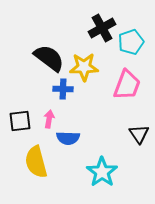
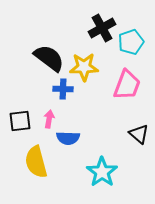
black triangle: rotated 15 degrees counterclockwise
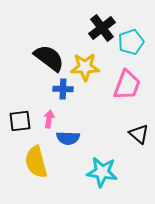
black cross: rotated 8 degrees counterclockwise
yellow star: moved 1 px right
cyan star: rotated 28 degrees counterclockwise
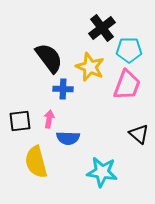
cyan pentagon: moved 2 px left, 8 px down; rotated 20 degrees clockwise
black semicircle: rotated 16 degrees clockwise
yellow star: moved 5 px right; rotated 24 degrees clockwise
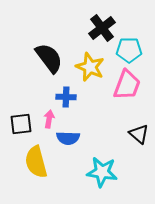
blue cross: moved 3 px right, 8 px down
black square: moved 1 px right, 3 px down
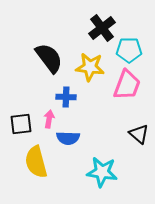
yellow star: rotated 16 degrees counterclockwise
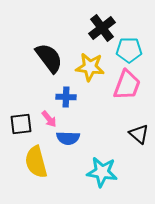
pink arrow: rotated 132 degrees clockwise
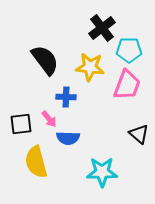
black semicircle: moved 4 px left, 2 px down
cyan star: rotated 8 degrees counterclockwise
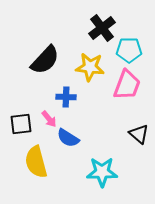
black semicircle: rotated 80 degrees clockwise
blue semicircle: rotated 30 degrees clockwise
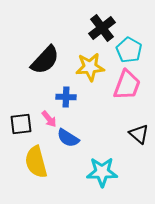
cyan pentagon: rotated 30 degrees clockwise
yellow star: rotated 12 degrees counterclockwise
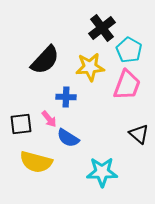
yellow semicircle: rotated 60 degrees counterclockwise
